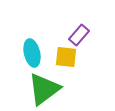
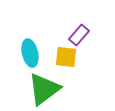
cyan ellipse: moved 2 px left
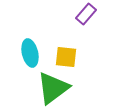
purple rectangle: moved 7 px right, 21 px up
green triangle: moved 9 px right, 1 px up
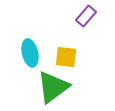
purple rectangle: moved 2 px down
green triangle: moved 1 px up
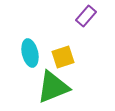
yellow square: moved 3 px left; rotated 25 degrees counterclockwise
green triangle: rotated 15 degrees clockwise
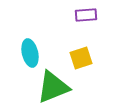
purple rectangle: moved 1 px up; rotated 45 degrees clockwise
yellow square: moved 18 px right, 1 px down
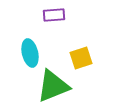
purple rectangle: moved 32 px left
green triangle: moved 1 px up
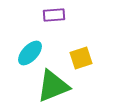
cyan ellipse: rotated 56 degrees clockwise
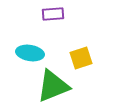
purple rectangle: moved 1 px left, 1 px up
cyan ellipse: rotated 56 degrees clockwise
